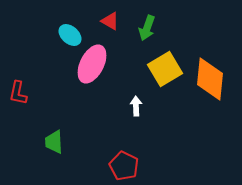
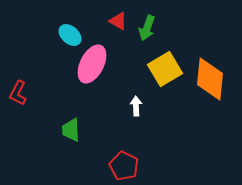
red triangle: moved 8 px right
red L-shape: rotated 15 degrees clockwise
green trapezoid: moved 17 px right, 12 px up
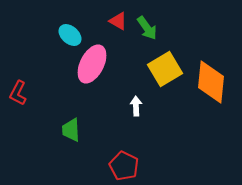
green arrow: rotated 55 degrees counterclockwise
orange diamond: moved 1 px right, 3 px down
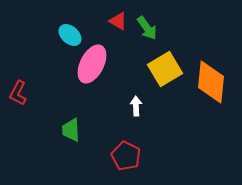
red pentagon: moved 2 px right, 10 px up
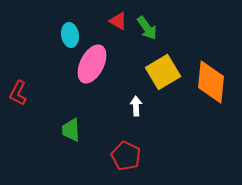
cyan ellipse: rotated 40 degrees clockwise
yellow square: moved 2 px left, 3 px down
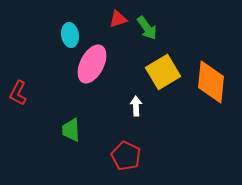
red triangle: moved 2 px up; rotated 48 degrees counterclockwise
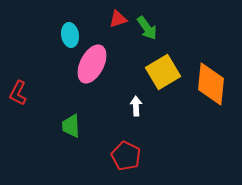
orange diamond: moved 2 px down
green trapezoid: moved 4 px up
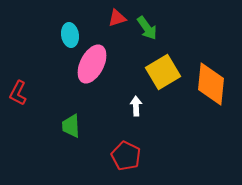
red triangle: moved 1 px left, 1 px up
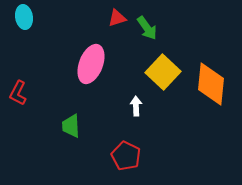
cyan ellipse: moved 46 px left, 18 px up
pink ellipse: moved 1 px left; rotated 6 degrees counterclockwise
yellow square: rotated 16 degrees counterclockwise
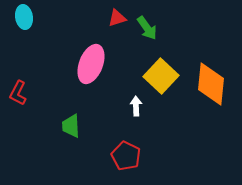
yellow square: moved 2 px left, 4 px down
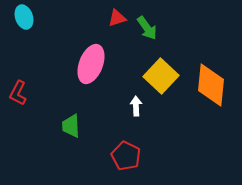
cyan ellipse: rotated 10 degrees counterclockwise
orange diamond: moved 1 px down
